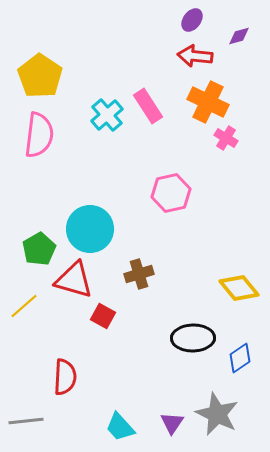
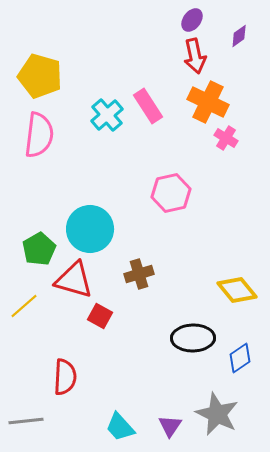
purple diamond: rotated 20 degrees counterclockwise
red arrow: rotated 108 degrees counterclockwise
yellow pentagon: rotated 18 degrees counterclockwise
yellow diamond: moved 2 px left, 2 px down
red square: moved 3 px left
purple triangle: moved 2 px left, 3 px down
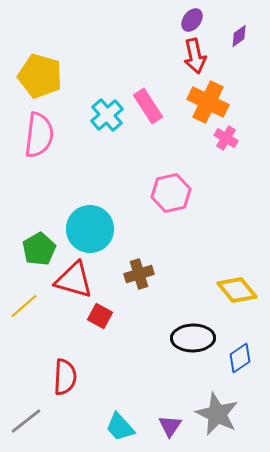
gray line: rotated 32 degrees counterclockwise
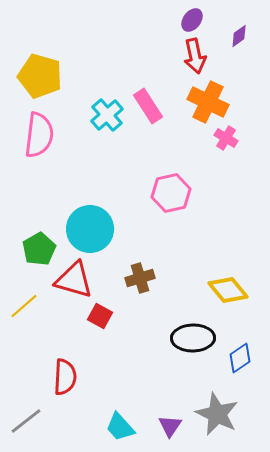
brown cross: moved 1 px right, 4 px down
yellow diamond: moved 9 px left
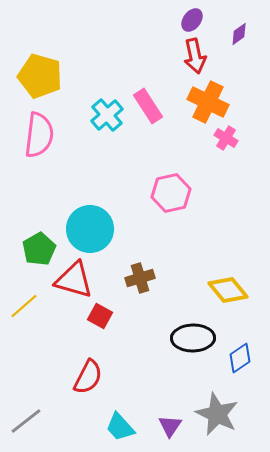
purple diamond: moved 2 px up
red semicircle: moved 23 px right; rotated 24 degrees clockwise
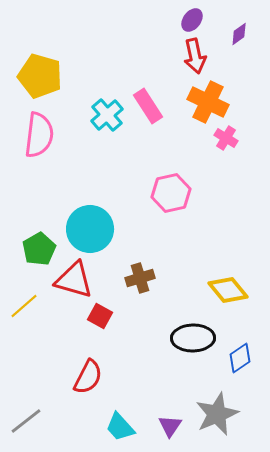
gray star: rotated 24 degrees clockwise
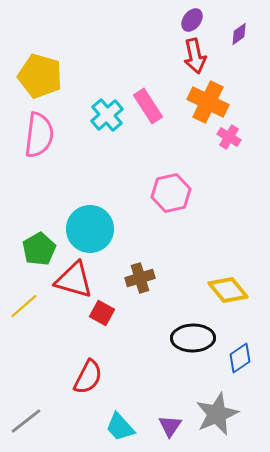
pink cross: moved 3 px right, 1 px up
red square: moved 2 px right, 3 px up
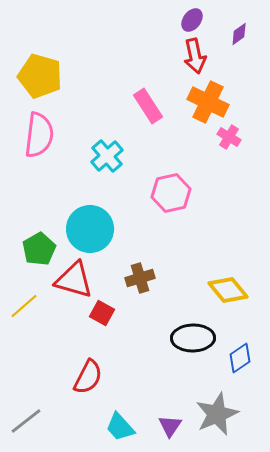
cyan cross: moved 41 px down
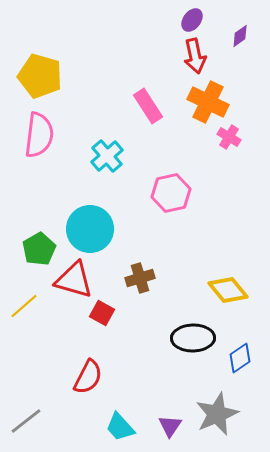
purple diamond: moved 1 px right, 2 px down
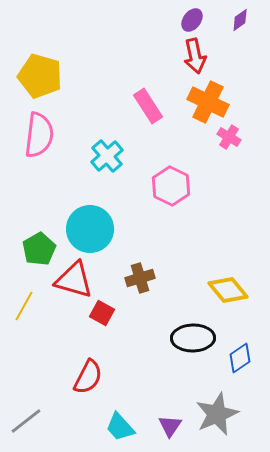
purple diamond: moved 16 px up
pink hexagon: moved 7 px up; rotated 21 degrees counterclockwise
yellow line: rotated 20 degrees counterclockwise
